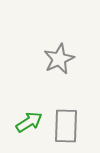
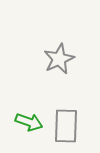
green arrow: rotated 52 degrees clockwise
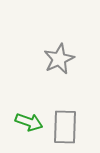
gray rectangle: moved 1 px left, 1 px down
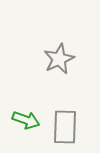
green arrow: moved 3 px left, 2 px up
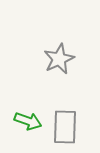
green arrow: moved 2 px right, 1 px down
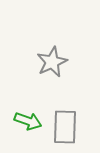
gray star: moved 7 px left, 3 px down
